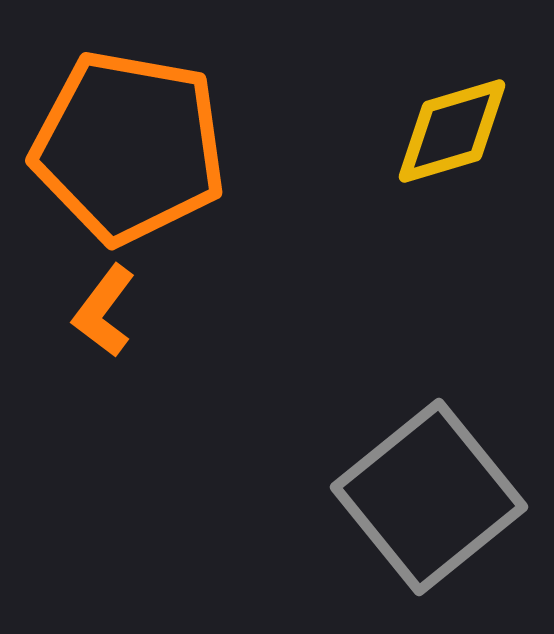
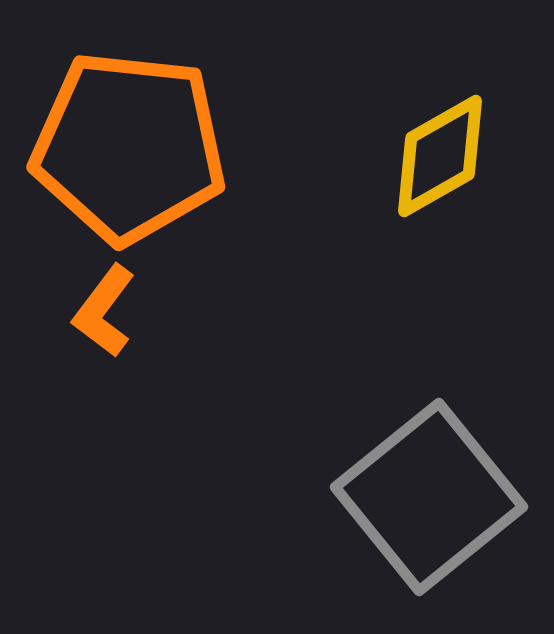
yellow diamond: moved 12 px left, 25 px down; rotated 13 degrees counterclockwise
orange pentagon: rotated 4 degrees counterclockwise
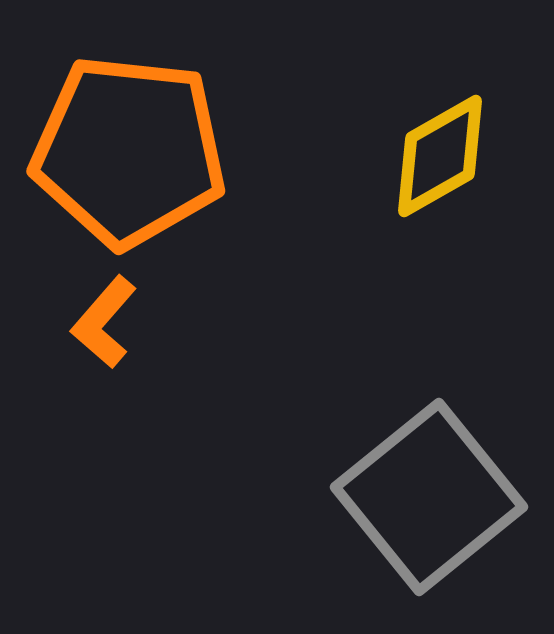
orange pentagon: moved 4 px down
orange L-shape: moved 11 px down; rotated 4 degrees clockwise
